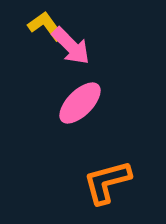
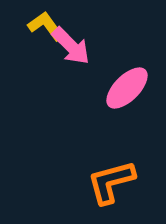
pink ellipse: moved 47 px right, 15 px up
orange L-shape: moved 4 px right
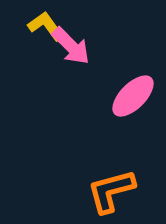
pink ellipse: moved 6 px right, 8 px down
orange L-shape: moved 9 px down
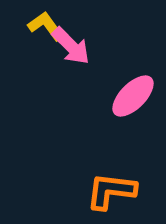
orange L-shape: rotated 22 degrees clockwise
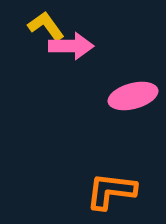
pink arrow: rotated 45 degrees counterclockwise
pink ellipse: rotated 30 degrees clockwise
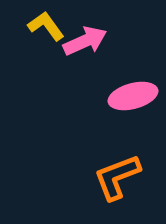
pink arrow: moved 14 px right, 5 px up; rotated 24 degrees counterclockwise
orange L-shape: moved 6 px right, 14 px up; rotated 28 degrees counterclockwise
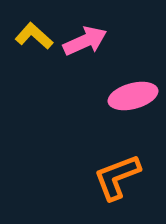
yellow L-shape: moved 12 px left, 10 px down; rotated 12 degrees counterclockwise
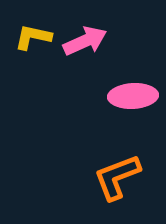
yellow L-shape: moved 1 px left, 1 px down; rotated 30 degrees counterclockwise
pink ellipse: rotated 12 degrees clockwise
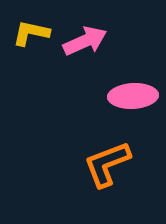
yellow L-shape: moved 2 px left, 4 px up
orange L-shape: moved 10 px left, 13 px up
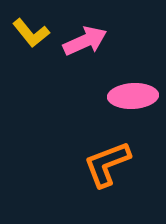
yellow L-shape: rotated 141 degrees counterclockwise
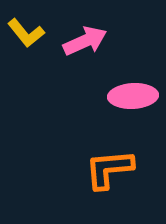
yellow L-shape: moved 5 px left
orange L-shape: moved 2 px right, 5 px down; rotated 16 degrees clockwise
